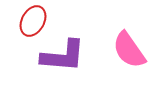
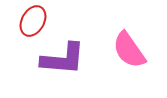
purple L-shape: moved 3 px down
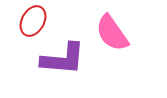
pink semicircle: moved 17 px left, 17 px up
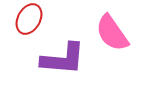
red ellipse: moved 4 px left, 2 px up
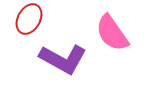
purple L-shape: rotated 24 degrees clockwise
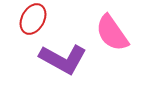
red ellipse: moved 4 px right
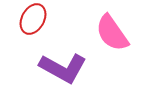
purple L-shape: moved 9 px down
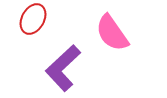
purple L-shape: rotated 108 degrees clockwise
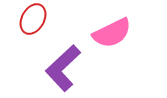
pink semicircle: rotated 81 degrees counterclockwise
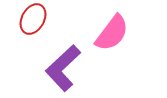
pink semicircle: rotated 27 degrees counterclockwise
